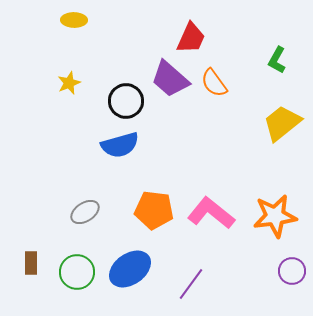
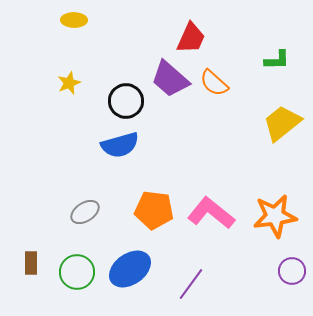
green L-shape: rotated 120 degrees counterclockwise
orange semicircle: rotated 12 degrees counterclockwise
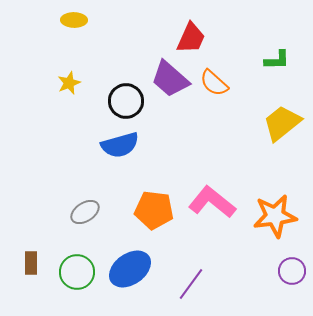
pink L-shape: moved 1 px right, 11 px up
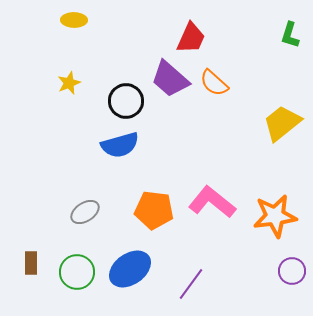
green L-shape: moved 13 px right, 25 px up; rotated 108 degrees clockwise
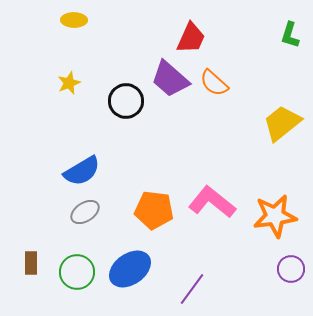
blue semicircle: moved 38 px left, 26 px down; rotated 15 degrees counterclockwise
purple circle: moved 1 px left, 2 px up
purple line: moved 1 px right, 5 px down
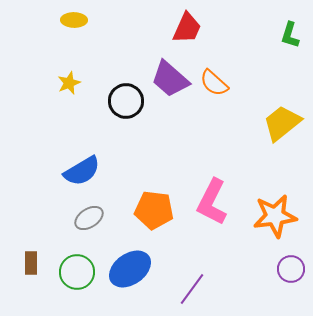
red trapezoid: moved 4 px left, 10 px up
pink L-shape: rotated 102 degrees counterclockwise
gray ellipse: moved 4 px right, 6 px down
